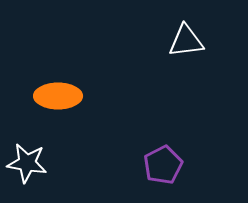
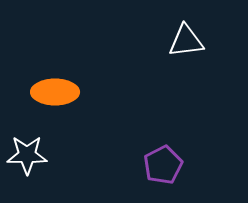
orange ellipse: moved 3 px left, 4 px up
white star: moved 8 px up; rotated 9 degrees counterclockwise
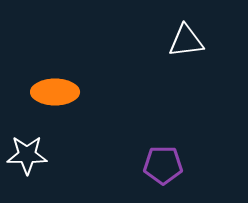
purple pentagon: rotated 27 degrees clockwise
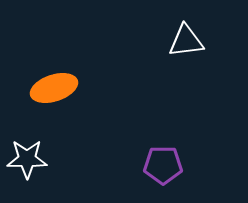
orange ellipse: moved 1 px left, 4 px up; rotated 18 degrees counterclockwise
white star: moved 4 px down
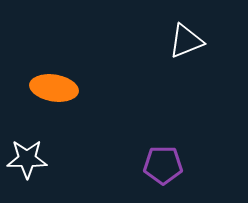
white triangle: rotated 15 degrees counterclockwise
orange ellipse: rotated 27 degrees clockwise
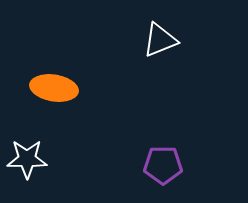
white triangle: moved 26 px left, 1 px up
